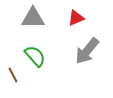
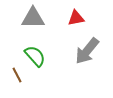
red triangle: rotated 12 degrees clockwise
brown line: moved 4 px right
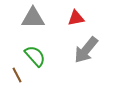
gray arrow: moved 1 px left, 1 px up
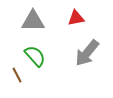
gray triangle: moved 3 px down
gray arrow: moved 1 px right, 3 px down
